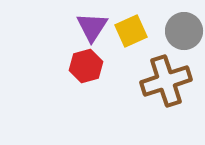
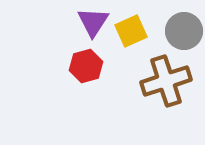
purple triangle: moved 1 px right, 5 px up
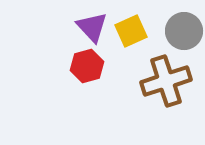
purple triangle: moved 1 px left, 5 px down; rotated 16 degrees counterclockwise
red hexagon: moved 1 px right
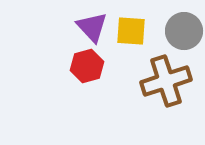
yellow square: rotated 28 degrees clockwise
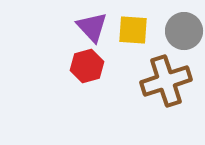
yellow square: moved 2 px right, 1 px up
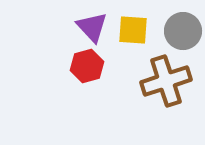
gray circle: moved 1 px left
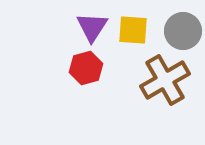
purple triangle: rotated 16 degrees clockwise
red hexagon: moved 1 px left, 2 px down
brown cross: moved 1 px left, 1 px up; rotated 12 degrees counterclockwise
